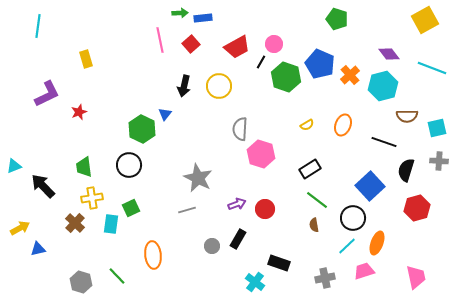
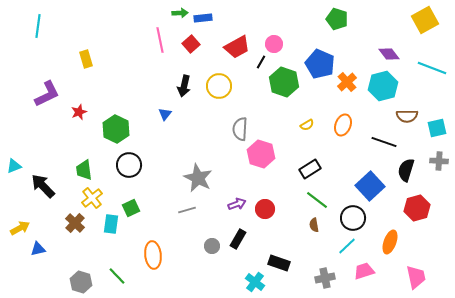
orange cross at (350, 75): moved 3 px left, 7 px down
green hexagon at (286, 77): moved 2 px left, 5 px down
green hexagon at (142, 129): moved 26 px left
green trapezoid at (84, 167): moved 3 px down
yellow cross at (92, 198): rotated 30 degrees counterclockwise
orange ellipse at (377, 243): moved 13 px right, 1 px up
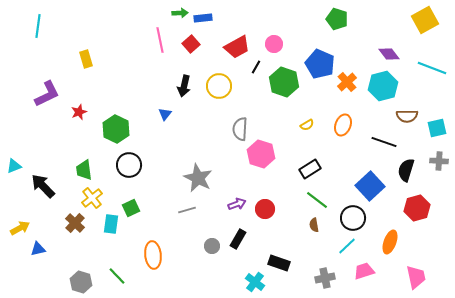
black line at (261, 62): moved 5 px left, 5 px down
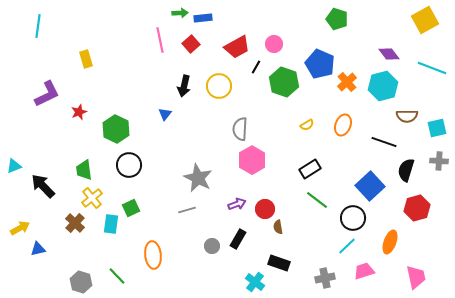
pink hexagon at (261, 154): moved 9 px left, 6 px down; rotated 12 degrees clockwise
brown semicircle at (314, 225): moved 36 px left, 2 px down
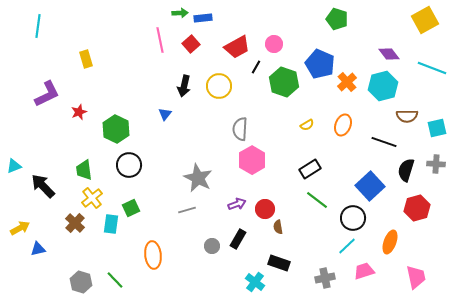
gray cross at (439, 161): moved 3 px left, 3 px down
green line at (117, 276): moved 2 px left, 4 px down
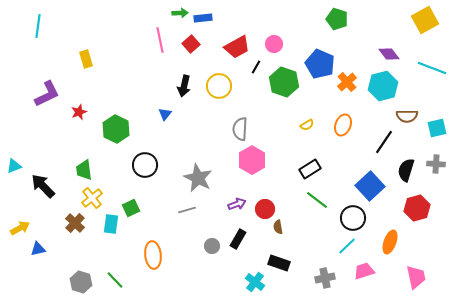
black line at (384, 142): rotated 75 degrees counterclockwise
black circle at (129, 165): moved 16 px right
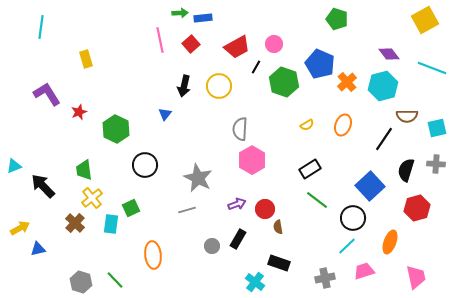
cyan line at (38, 26): moved 3 px right, 1 px down
purple L-shape at (47, 94): rotated 96 degrees counterclockwise
black line at (384, 142): moved 3 px up
